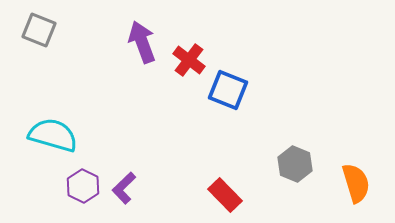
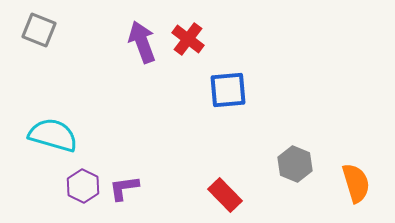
red cross: moved 1 px left, 21 px up
blue square: rotated 27 degrees counterclockwise
purple L-shape: rotated 36 degrees clockwise
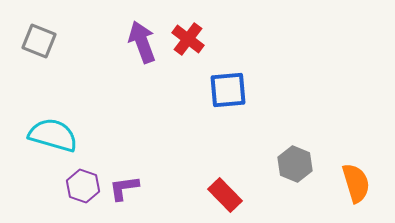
gray square: moved 11 px down
purple hexagon: rotated 8 degrees counterclockwise
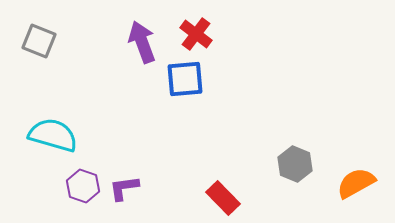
red cross: moved 8 px right, 5 px up
blue square: moved 43 px left, 11 px up
orange semicircle: rotated 102 degrees counterclockwise
red rectangle: moved 2 px left, 3 px down
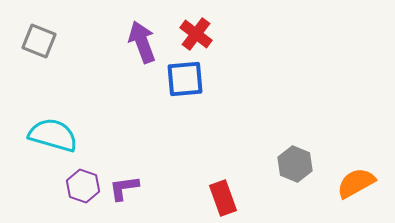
red rectangle: rotated 24 degrees clockwise
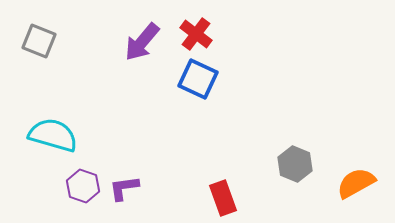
purple arrow: rotated 120 degrees counterclockwise
blue square: moved 13 px right; rotated 30 degrees clockwise
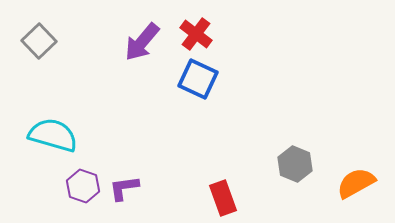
gray square: rotated 24 degrees clockwise
